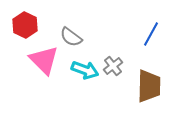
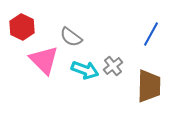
red hexagon: moved 3 px left, 2 px down
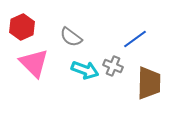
red hexagon: rotated 10 degrees clockwise
blue line: moved 16 px left, 5 px down; rotated 25 degrees clockwise
pink triangle: moved 10 px left, 3 px down
gray cross: rotated 30 degrees counterclockwise
brown trapezoid: moved 3 px up
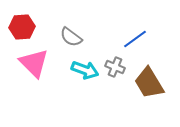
red hexagon: rotated 20 degrees clockwise
gray cross: moved 2 px right, 1 px down
brown trapezoid: rotated 148 degrees clockwise
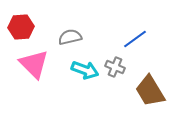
red hexagon: moved 1 px left
gray semicircle: moved 1 px left; rotated 130 degrees clockwise
pink triangle: moved 1 px down
brown trapezoid: moved 1 px right, 8 px down
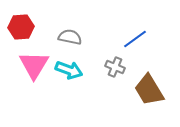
gray semicircle: rotated 25 degrees clockwise
pink triangle: moved 1 px down; rotated 16 degrees clockwise
cyan arrow: moved 16 px left
brown trapezoid: moved 1 px left, 1 px up
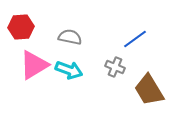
pink triangle: rotated 28 degrees clockwise
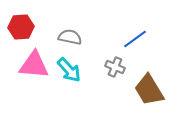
pink triangle: rotated 36 degrees clockwise
cyan arrow: rotated 28 degrees clockwise
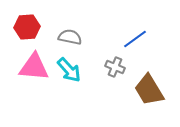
red hexagon: moved 6 px right
pink triangle: moved 2 px down
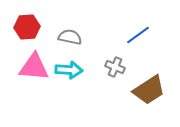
blue line: moved 3 px right, 4 px up
cyan arrow: rotated 44 degrees counterclockwise
brown trapezoid: rotated 92 degrees counterclockwise
